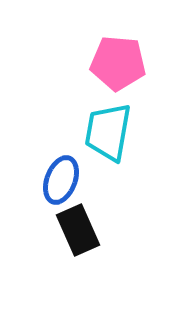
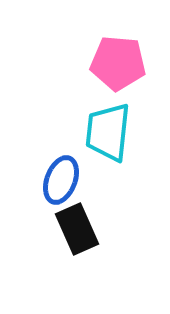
cyan trapezoid: rotated 4 degrees counterclockwise
black rectangle: moved 1 px left, 1 px up
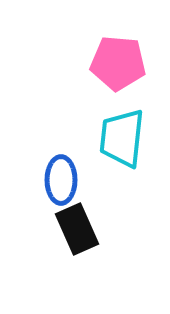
cyan trapezoid: moved 14 px right, 6 px down
blue ellipse: rotated 21 degrees counterclockwise
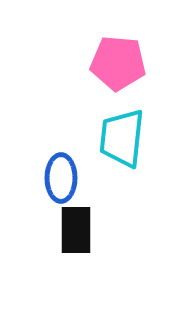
blue ellipse: moved 2 px up
black rectangle: moved 1 px left, 1 px down; rotated 24 degrees clockwise
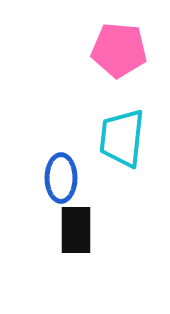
pink pentagon: moved 1 px right, 13 px up
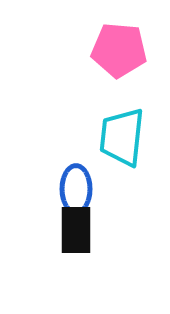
cyan trapezoid: moved 1 px up
blue ellipse: moved 15 px right, 11 px down
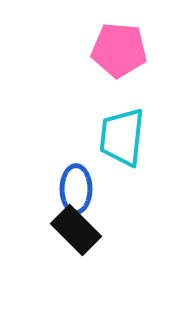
black rectangle: rotated 45 degrees counterclockwise
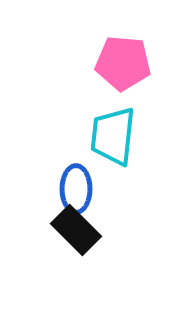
pink pentagon: moved 4 px right, 13 px down
cyan trapezoid: moved 9 px left, 1 px up
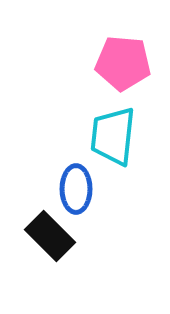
black rectangle: moved 26 px left, 6 px down
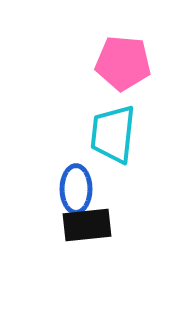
cyan trapezoid: moved 2 px up
black rectangle: moved 37 px right, 11 px up; rotated 51 degrees counterclockwise
